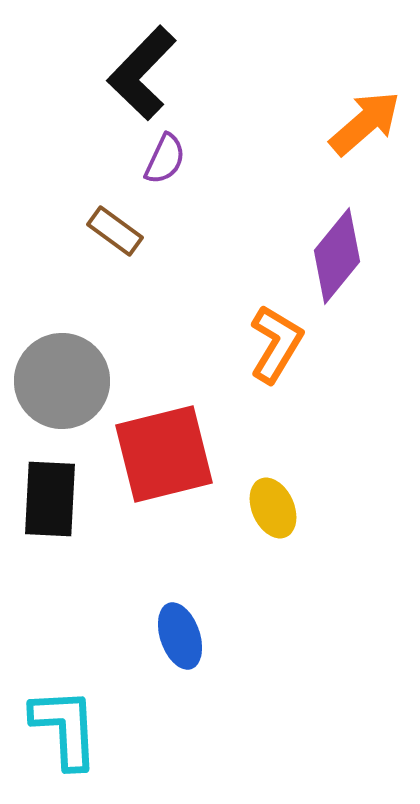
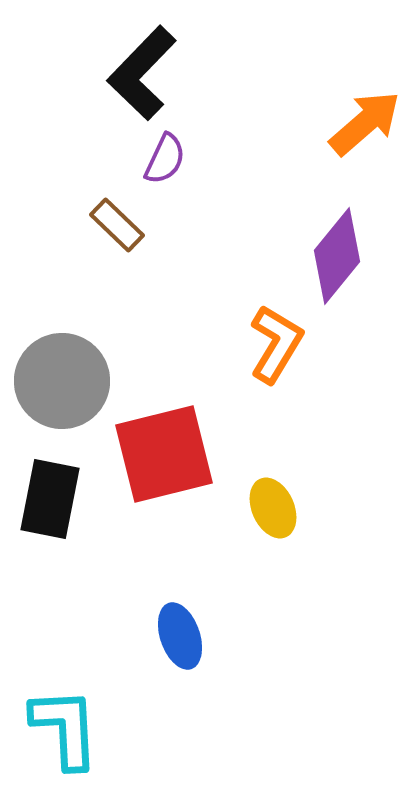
brown rectangle: moved 2 px right, 6 px up; rotated 8 degrees clockwise
black rectangle: rotated 8 degrees clockwise
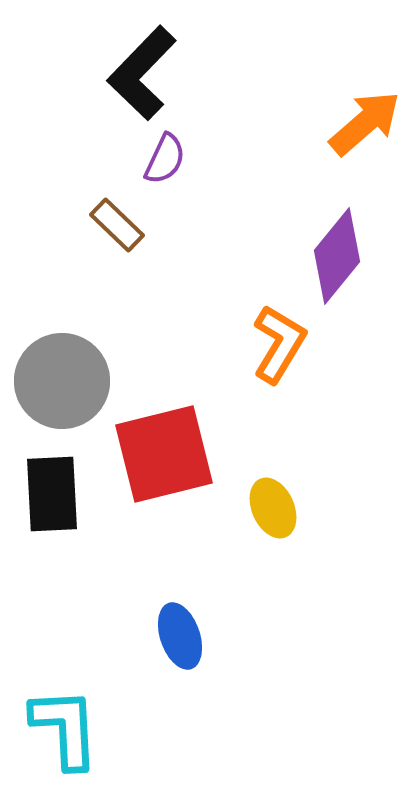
orange L-shape: moved 3 px right
black rectangle: moved 2 px right, 5 px up; rotated 14 degrees counterclockwise
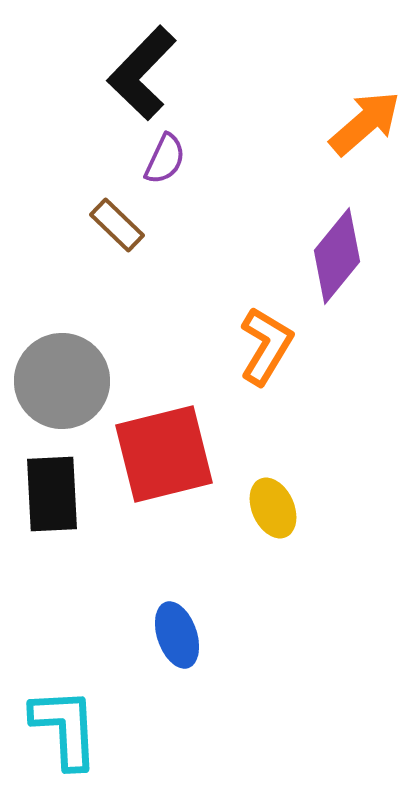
orange L-shape: moved 13 px left, 2 px down
blue ellipse: moved 3 px left, 1 px up
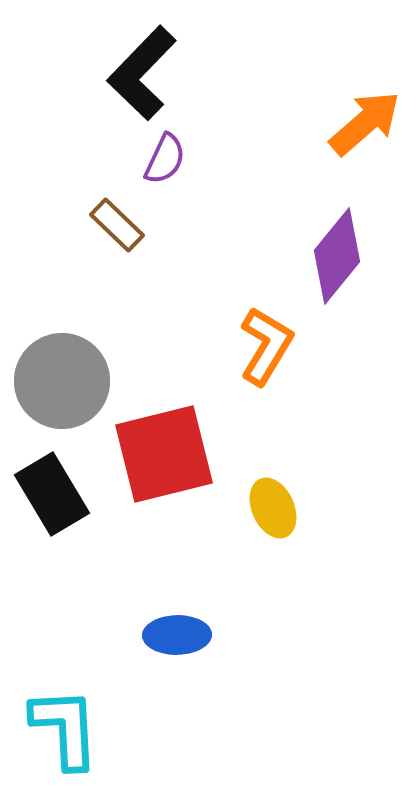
black rectangle: rotated 28 degrees counterclockwise
blue ellipse: rotated 72 degrees counterclockwise
